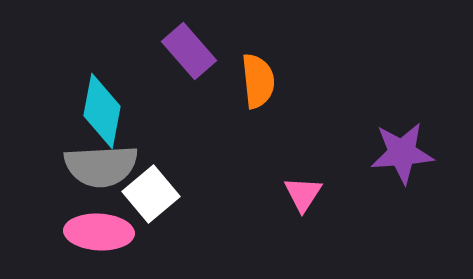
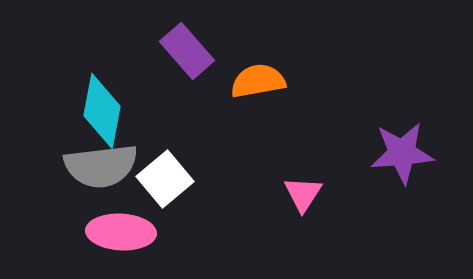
purple rectangle: moved 2 px left
orange semicircle: rotated 94 degrees counterclockwise
gray semicircle: rotated 4 degrees counterclockwise
white square: moved 14 px right, 15 px up
pink ellipse: moved 22 px right
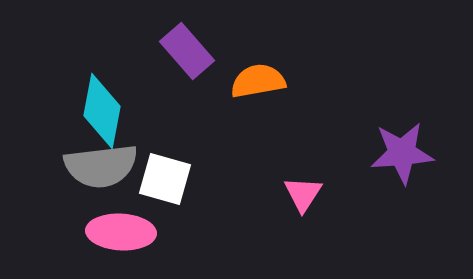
white square: rotated 34 degrees counterclockwise
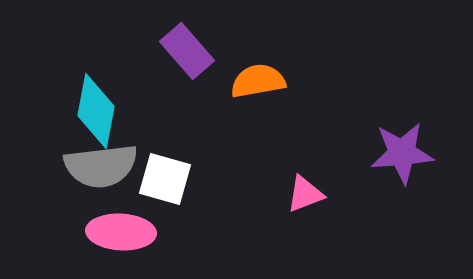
cyan diamond: moved 6 px left
pink triangle: moved 2 px right; rotated 36 degrees clockwise
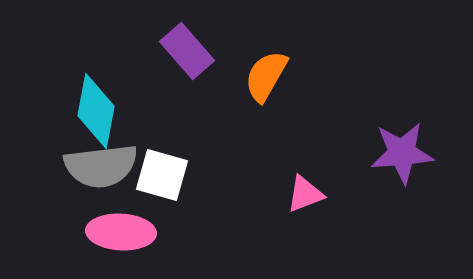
orange semicircle: moved 8 px right, 5 px up; rotated 50 degrees counterclockwise
white square: moved 3 px left, 4 px up
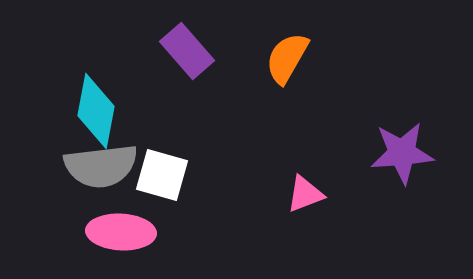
orange semicircle: moved 21 px right, 18 px up
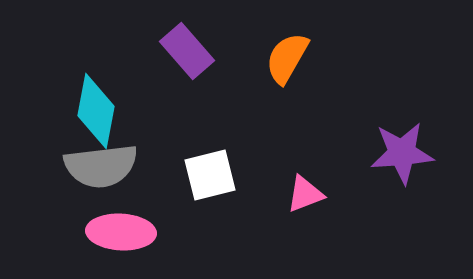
white square: moved 48 px right; rotated 30 degrees counterclockwise
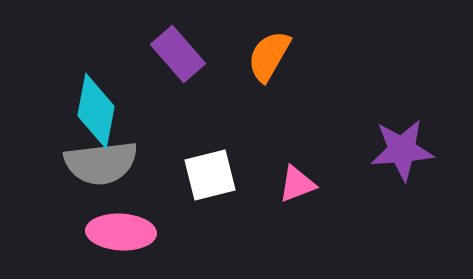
purple rectangle: moved 9 px left, 3 px down
orange semicircle: moved 18 px left, 2 px up
purple star: moved 3 px up
gray semicircle: moved 3 px up
pink triangle: moved 8 px left, 10 px up
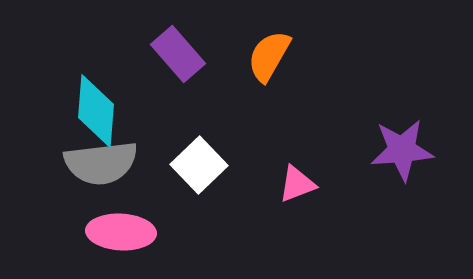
cyan diamond: rotated 6 degrees counterclockwise
white square: moved 11 px left, 10 px up; rotated 30 degrees counterclockwise
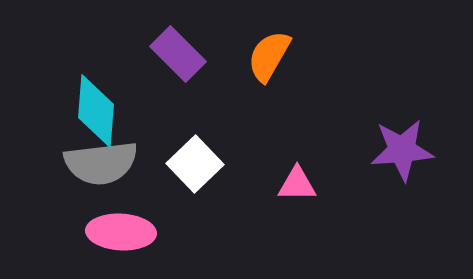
purple rectangle: rotated 4 degrees counterclockwise
white square: moved 4 px left, 1 px up
pink triangle: rotated 21 degrees clockwise
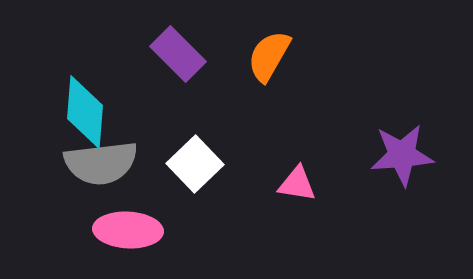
cyan diamond: moved 11 px left, 1 px down
purple star: moved 5 px down
pink triangle: rotated 9 degrees clockwise
pink ellipse: moved 7 px right, 2 px up
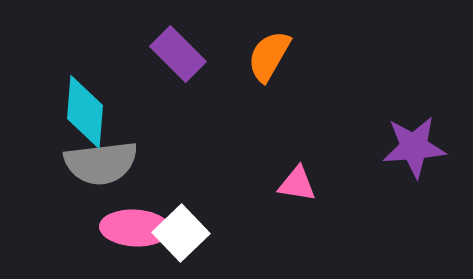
purple star: moved 12 px right, 8 px up
white square: moved 14 px left, 69 px down
pink ellipse: moved 7 px right, 2 px up
